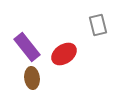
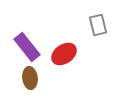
brown ellipse: moved 2 px left
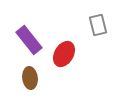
purple rectangle: moved 2 px right, 7 px up
red ellipse: rotated 25 degrees counterclockwise
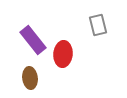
purple rectangle: moved 4 px right
red ellipse: moved 1 px left; rotated 25 degrees counterclockwise
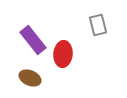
brown ellipse: rotated 60 degrees counterclockwise
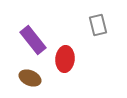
red ellipse: moved 2 px right, 5 px down
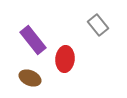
gray rectangle: rotated 25 degrees counterclockwise
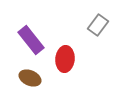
gray rectangle: rotated 75 degrees clockwise
purple rectangle: moved 2 px left
